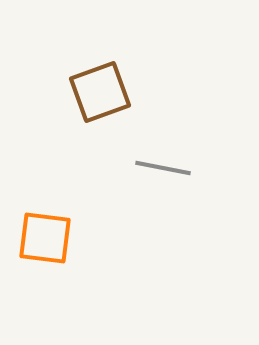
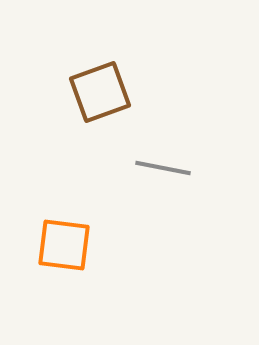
orange square: moved 19 px right, 7 px down
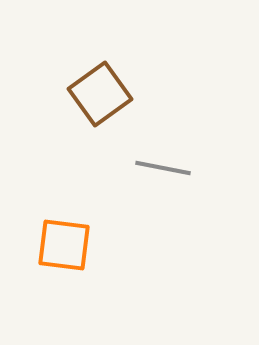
brown square: moved 2 px down; rotated 16 degrees counterclockwise
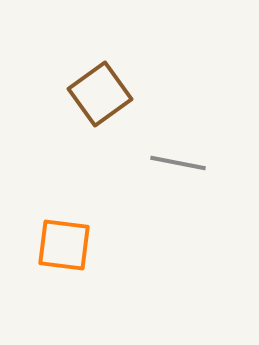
gray line: moved 15 px right, 5 px up
